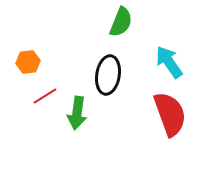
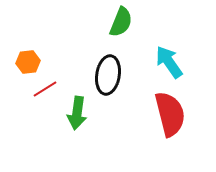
red line: moved 7 px up
red semicircle: rotated 6 degrees clockwise
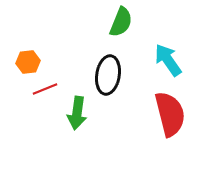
cyan arrow: moved 1 px left, 2 px up
red line: rotated 10 degrees clockwise
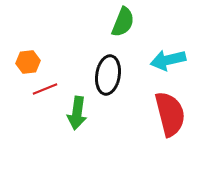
green semicircle: moved 2 px right
cyan arrow: rotated 68 degrees counterclockwise
